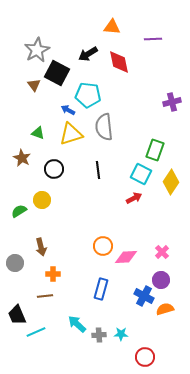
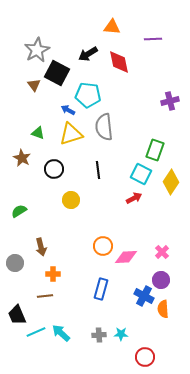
purple cross: moved 2 px left, 1 px up
yellow circle: moved 29 px right
orange semicircle: moved 2 px left; rotated 78 degrees counterclockwise
cyan arrow: moved 16 px left, 9 px down
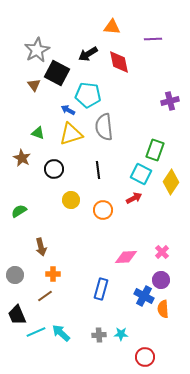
orange circle: moved 36 px up
gray circle: moved 12 px down
brown line: rotated 28 degrees counterclockwise
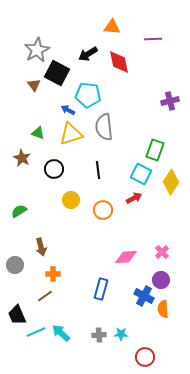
gray circle: moved 10 px up
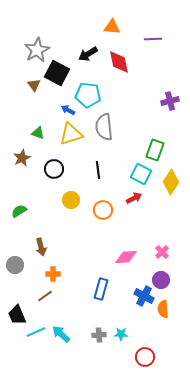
brown star: rotated 18 degrees clockwise
cyan arrow: moved 1 px down
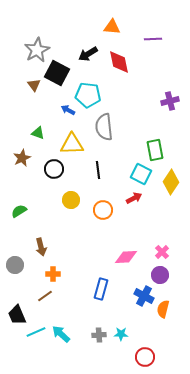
yellow triangle: moved 1 px right, 10 px down; rotated 15 degrees clockwise
green rectangle: rotated 30 degrees counterclockwise
purple circle: moved 1 px left, 5 px up
orange semicircle: rotated 18 degrees clockwise
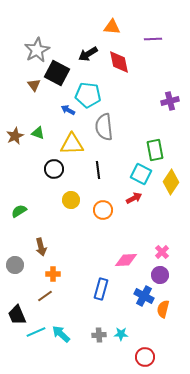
brown star: moved 7 px left, 22 px up
pink diamond: moved 3 px down
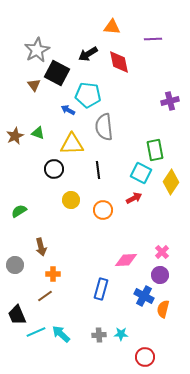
cyan square: moved 1 px up
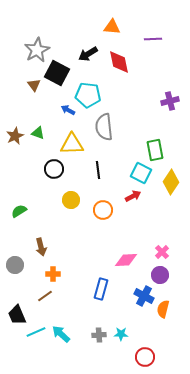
red arrow: moved 1 px left, 2 px up
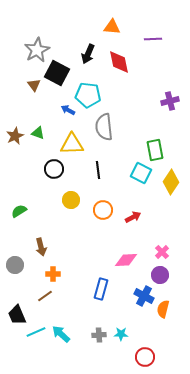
black arrow: rotated 36 degrees counterclockwise
red arrow: moved 21 px down
